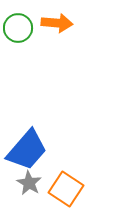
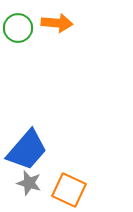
gray star: rotated 15 degrees counterclockwise
orange square: moved 3 px right, 1 px down; rotated 8 degrees counterclockwise
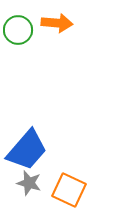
green circle: moved 2 px down
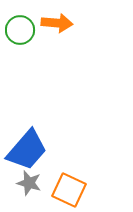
green circle: moved 2 px right
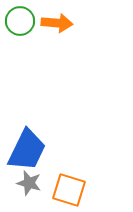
green circle: moved 9 px up
blue trapezoid: rotated 15 degrees counterclockwise
orange square: rotated 8 degrees counterclockwise
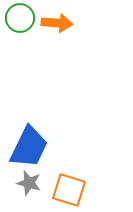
green circle: moved 3 px up
blue trapezoid: moved 2 px right, 3 px up
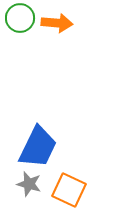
blue trapezoid: moved 9 px right
gray star: moved 1 px down
orange square: rotated 8 degrees clockwise
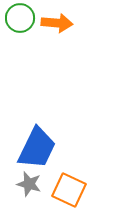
blue trapezoid: moved 1 px left, 1 px down
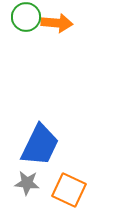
green circle: moved 6 px right, 1 px up
blue trapezoid: moved 3 px right, 3 px up
gray star: moved 2 px left, 1 px up; rotated 10 degrees counterclockwise
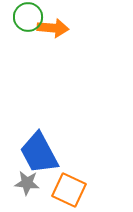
green circle: moved 2 px right
orange arrow: moved 4 px left, 5 px down
blue trapezoid: moved 1 px left, 8 px down; rotated 126 degrees clockwise
